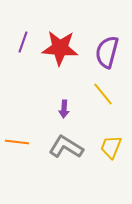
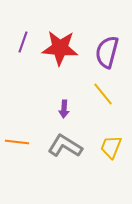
gray L-shape: moved 1 px left, 1 px up
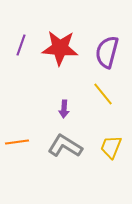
purple line: moved 2 px left, 3 px down
orange line: rotated 15 degrees counterclockwise
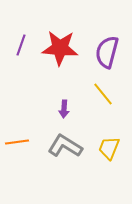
yellow trapezoid: moved 2 px left, 1 px down
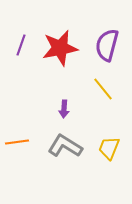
red star: rotated 15 degrees counterclockwise
purple semicircle: moved 7 px up
yellow line: moved 5 px up
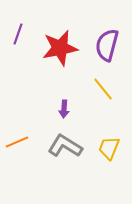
purple line: moved 3 px left, 11 px up
orange line: rotated 15 degrees counterclockwise
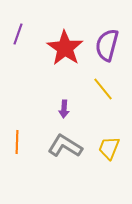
red star: moved 5 px right; rotated 27 degrees counterclockwise
orange line: rotated 65 degrees counterclockwise
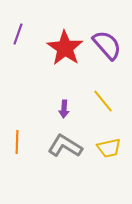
purple semicircle: rotated 124 degrees clockwise
yellow line: moved 12 px down
yellow trapezoid: rotated 125 degrees counterclockwise
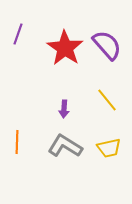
yellow line: moved 4 px right, 1 px up
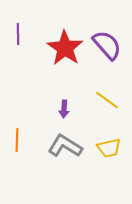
purple line: rotated 20 degrees counterclockwise
yellow line: rotated 15 degrees counterclockwise
orange line: moved 2 px up
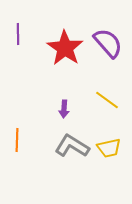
purple semicircle: moved 1 px right, 2 px up
gray L-shape: moved 7 px right
